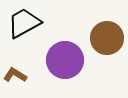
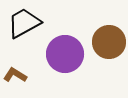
brown circle: moved 2 px right, 4 px down
purple circle: moved 6 px up
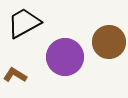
purple circle: moved 3 px down
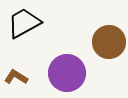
purple circle: moved 2 px right, 16 px down
brown L-shape: moved 1 px right, 2 px down
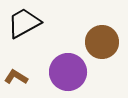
brown circle: moved 7 px left
purple circle: moved 1 px right, 1 px up
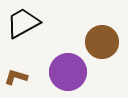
black trapezoid: moved 1 px left
brown L-shape: rotated 15 degrees counterclockwise
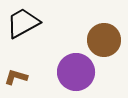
brown circle: moved 2 px right, 2 px up
purple circle: moved 8 px right
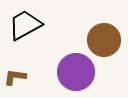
black trapezoid: moved 2 px right, 2 px down
brown L-shape: moved 1 px left; rotated 10 degrees counterclockwise
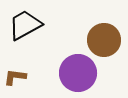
purple circle: moved 2 px right, 1 px down
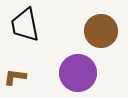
black trapezoid: rotated 72 degrees counterclockwise
brown circle: moved 3 px left, 9 px up
